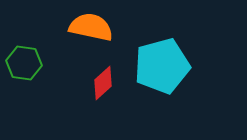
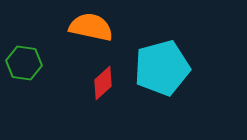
cyan pentagon: moved 2 px down
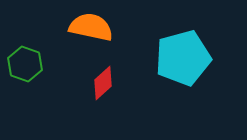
green hexagon: moved 1 px right, 1 px down; rotated 12 degrees clockwise
cyan pentagon: moved 21 px right, 10 px up
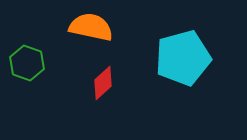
green hexagon: moved 2 px right, 1 px up
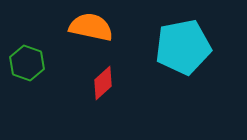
cyan pentagon: moved 11 px up; rotated 4 degrees clockwise
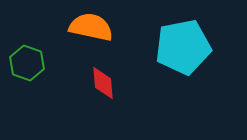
red diamond: rotated 52 degrees counterclockwise
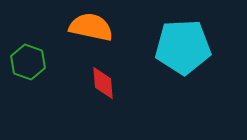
cyan pentagon: rotated 8 degrees clockwise
green hexagon: moved 1 px right, 1 px up
